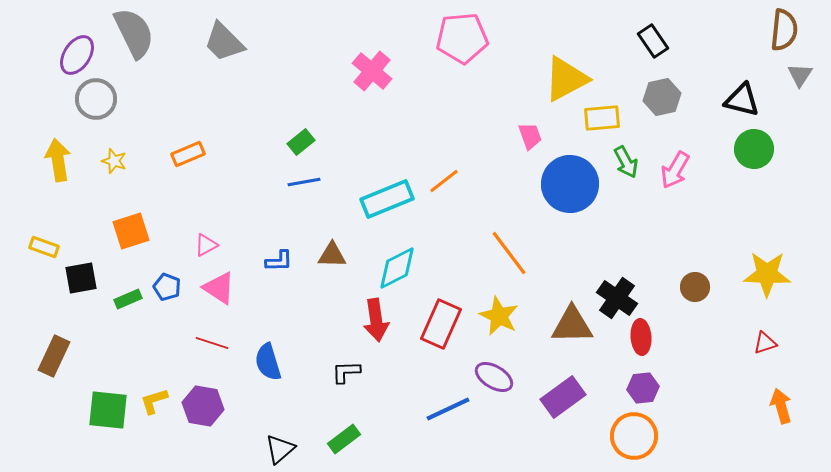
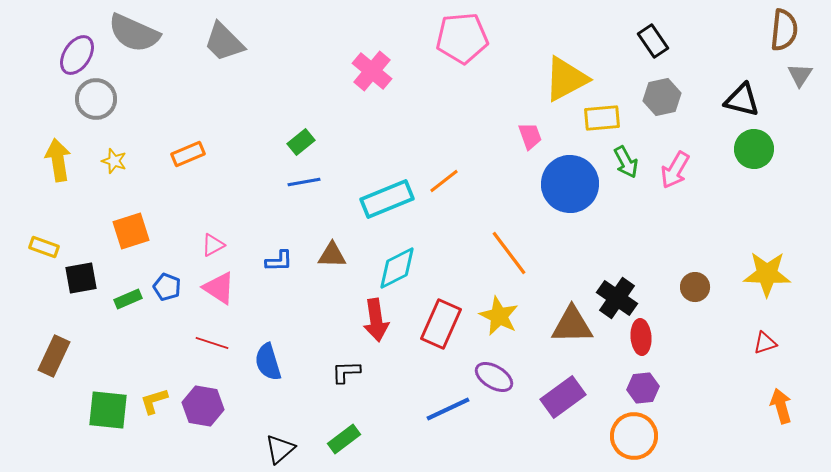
gray semicircle at (134, 33): rotated 140 degrees clockwise
pink triangle at (206, 245): moved 7 px right
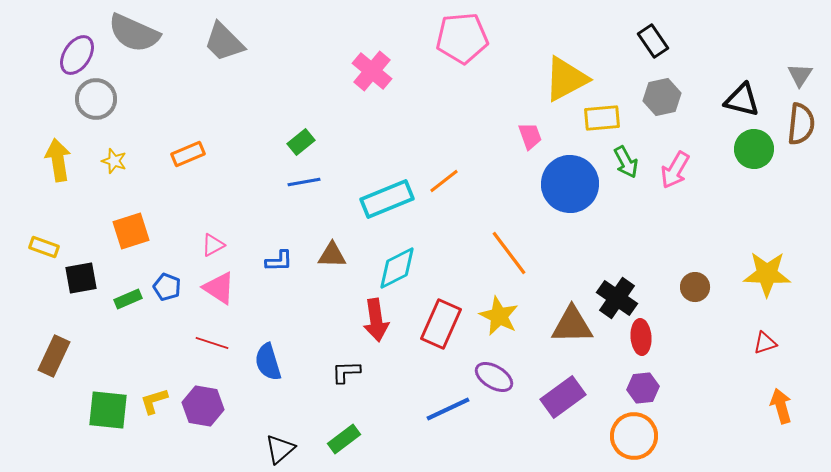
brown semicircle at (784, 30): moved 17 px right, 94 px down
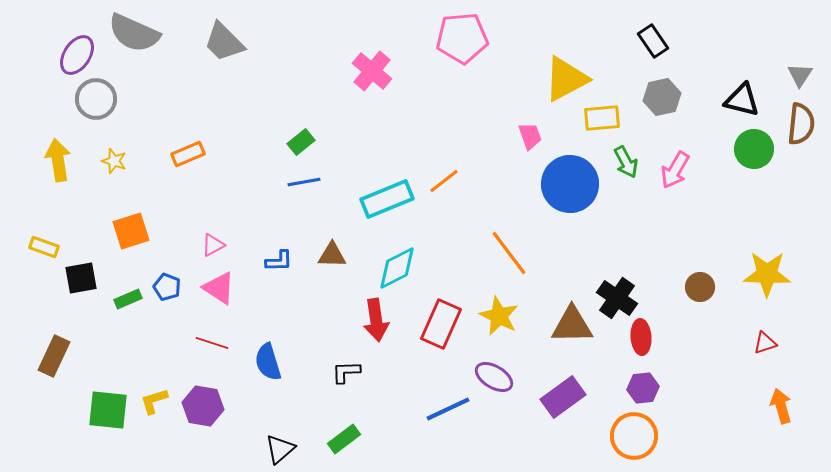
brown circle at (695, 287): moved 5 px right
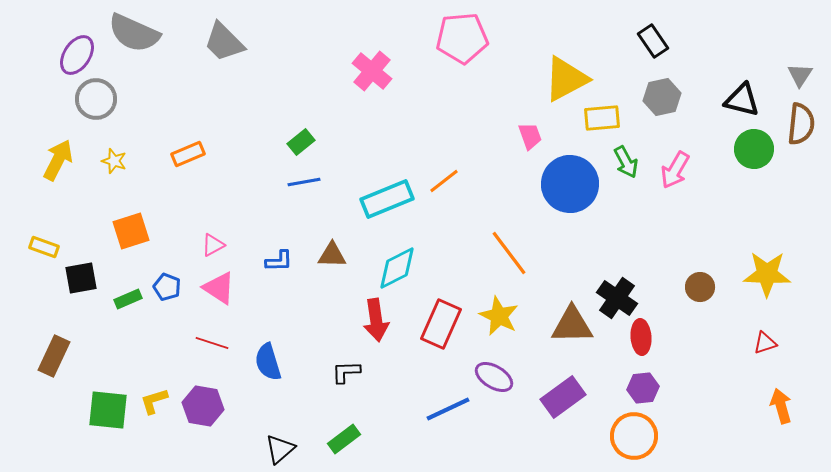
yellow arrow at (58, 160): rotated 36 degrees clockwise
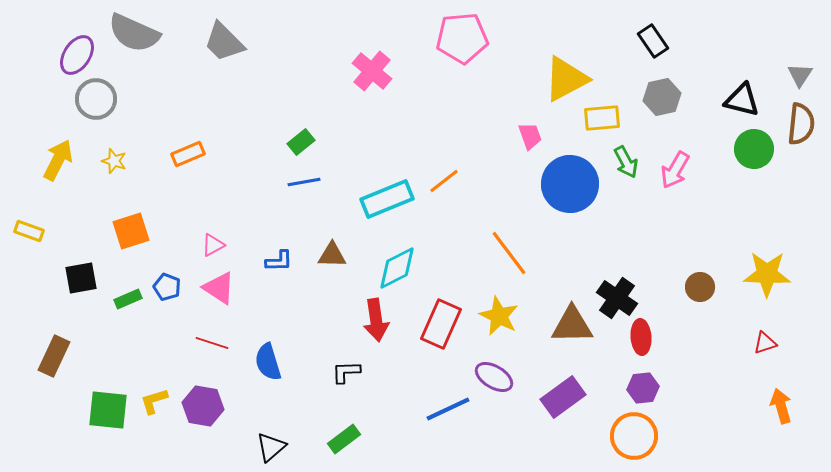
yellow rectangle at (44, 247): moved 15 px left, 16 px up
black triangle at (280, 449): moved 9 px left, 2 px up
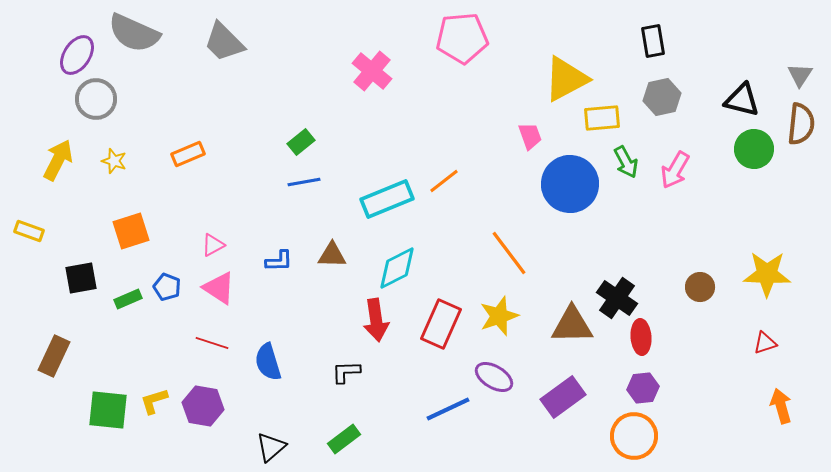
black rectangle at (653, 41): rotated 24 degrees clockwise
yellow star at (499, 316): rotated 27 degrees clockwise
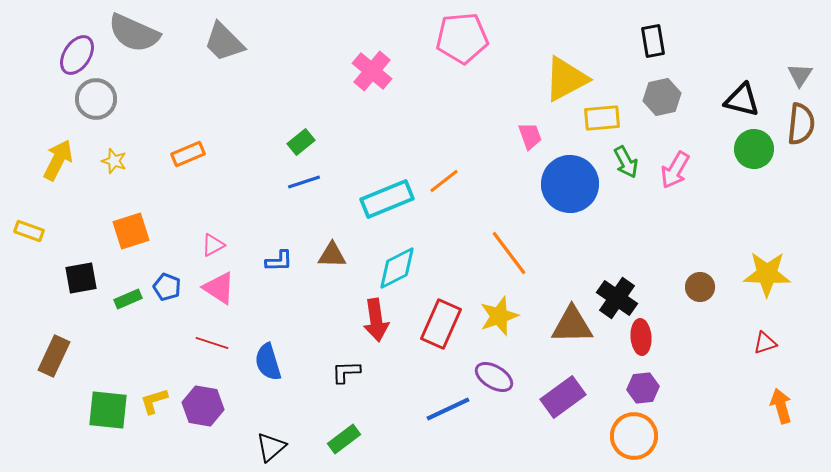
blue line at (304, 182): rotated 8 degrees counterclockwise
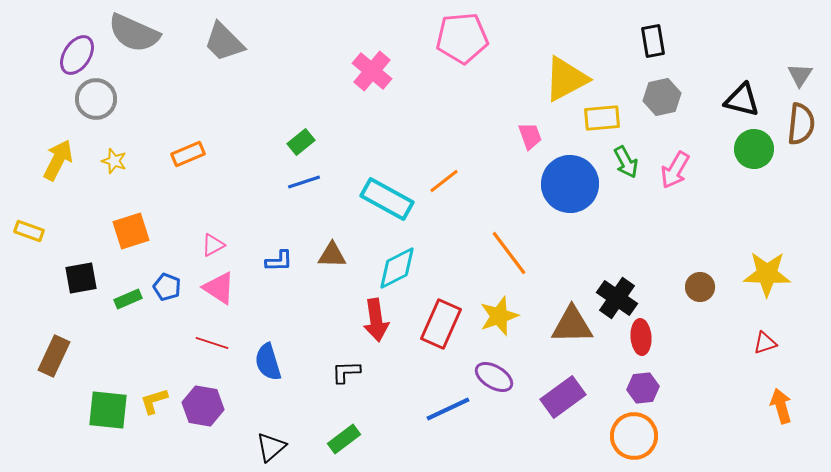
cyan rectangle at (387, 199): rotated 51 degrees clockwise
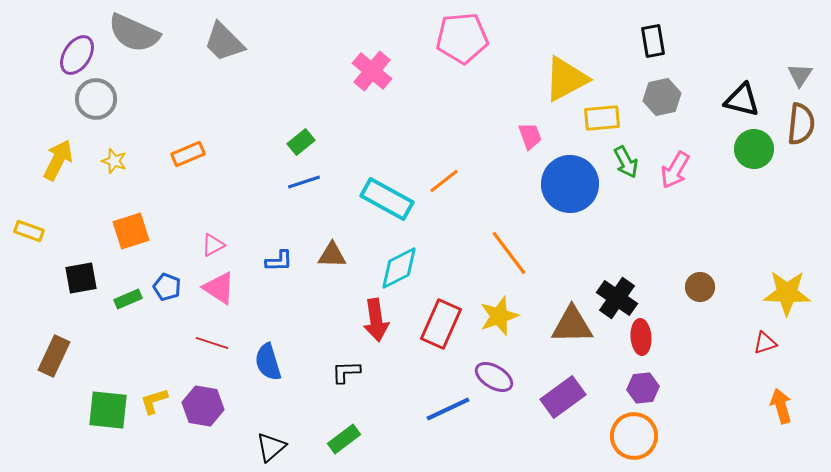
cyan diamond at (397, 268): moved 2 px right
yellow star at (767, 274): moved 20 px right, 19 px down
